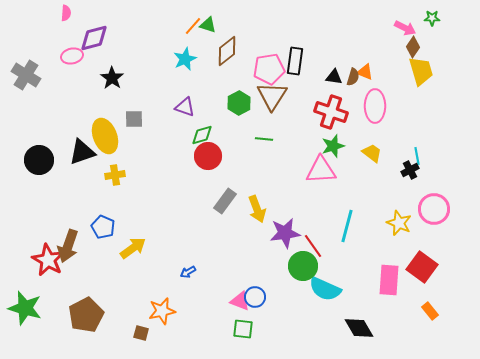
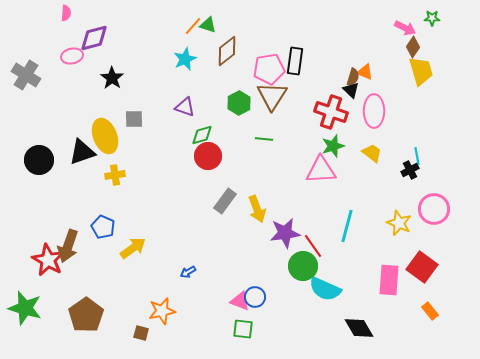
black triangle at (334, 77): moved 17 px right, 13 px down; rotated 36 degrees clockwise
pink ellipse at (375, 106): moved 1 px left, 5 px down
brown pentagon at (86, 315): rotated 8 degrees counterclockwise
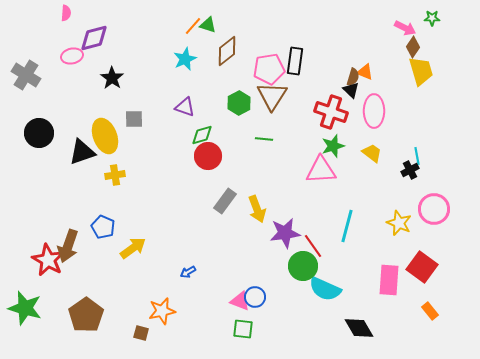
black circle at (39, 160): moved 27 px up
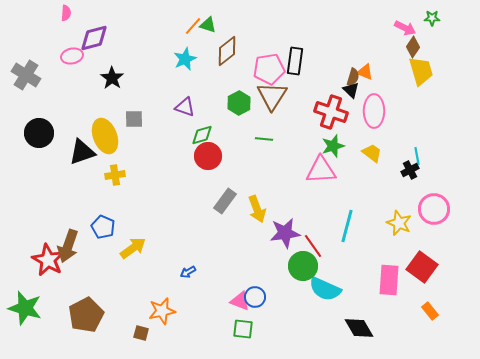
brown pentagon at (86, 315): rotated 8 degrees clockwise
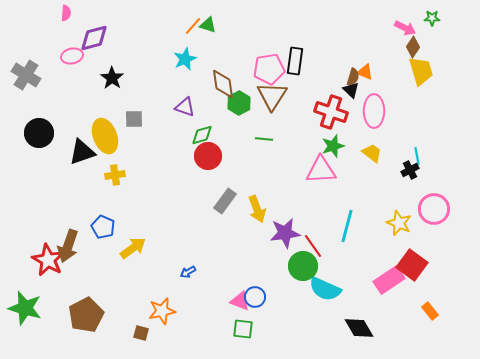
brown diamond at (227, 51): moved 4 px left, 33 px down; rotated 60 degrees counterclockwise
red square at (422, 267): moved 10 px left, 2 px up
pink rectangle at (389, 280): rotated 52 degrees clockwise
